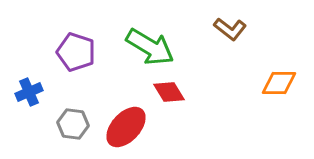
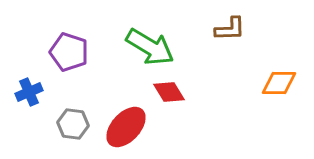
brown L-shape: rotated 40 degrees counterclockwise
purple pentagon: moved 7 px left
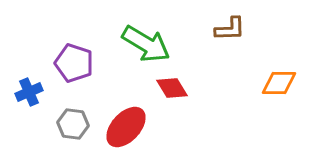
green arrow: moved 4 px left, 3 px up
purple pentagon: moved 5 px right, 11 px down
red diamond: moved 3 px right, 4 px up
